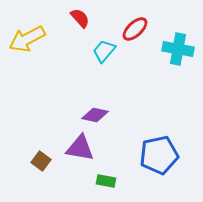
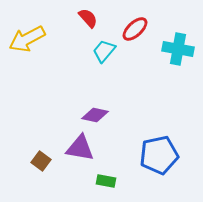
red semicircle: moved 8 px right
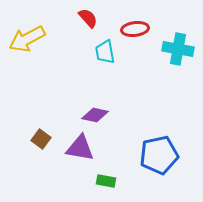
red ellipse: rotated 36 degrees clockwise
cyan trapezoid: moved 1 px right, 1 px down; rotated 50 degrees counterclockwise
brown square: moved 22 px up
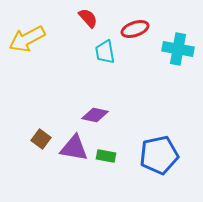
red ellipse: rotated 12 degrees counterclockwise
purple triangle: moved 6 px left
green rectangle: moved 25 px up
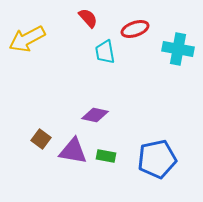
purple triangle: moved 1 px left, 3 px down
blue pentagon: moved 2 px left, 4 px down
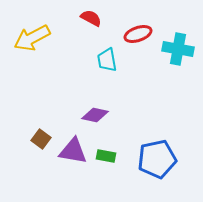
red semicircle: moved 3 px right; rotated 20 degrees counterclockwise
red ellipse: moved 3 px right, 5 px down
yellow arrow: moved 5 px right, 1 px up
cyan trapezoid: moved 2 px right, 8 px down
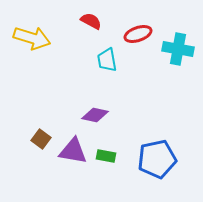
red semicircle: moved 3 px down
yellow arrow: rotated 135 degrees counterclockwise
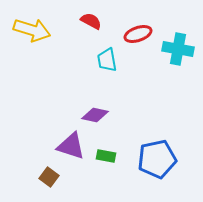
yellow arrow: moved 8 px up
brown square: moved 8 px right, 38 px down
purple triangle: moved 2 px left, 5 px up; rotated 8 degrees clockwise
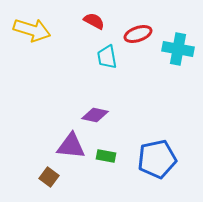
red semicircle: moved 3 px right
cyan trapezoid: moved 3 px up
purple triangle: rotated 12 degrees counterclockwise
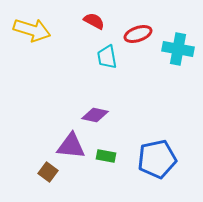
brown square: moved 1 px left, 5 px up
